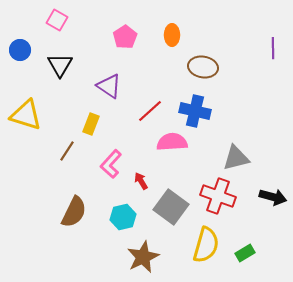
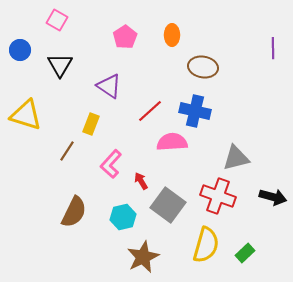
gray square: moved 3 px left, 2 px up
green rectangle: rotated 12 degrees counterclockwise
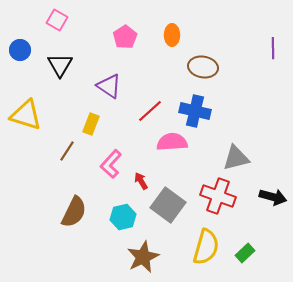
yellow semicircle: moved 2 px down
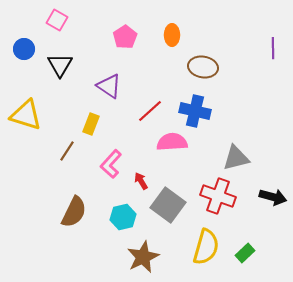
blue circle: moved 4 px right, 1 px up
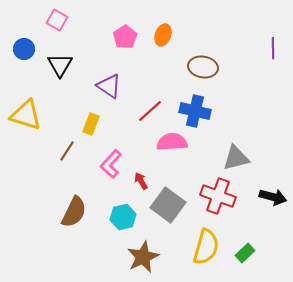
orange ellipse: moved 9 px left; rotated 20 degrees clockwise
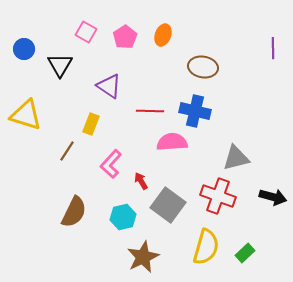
pink square: moved 29 px right, 12 px down
red line: rotated 44 degrees clockwise
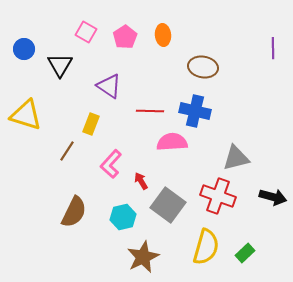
orange ellipse: rotated 25 degrees counterclockwise
